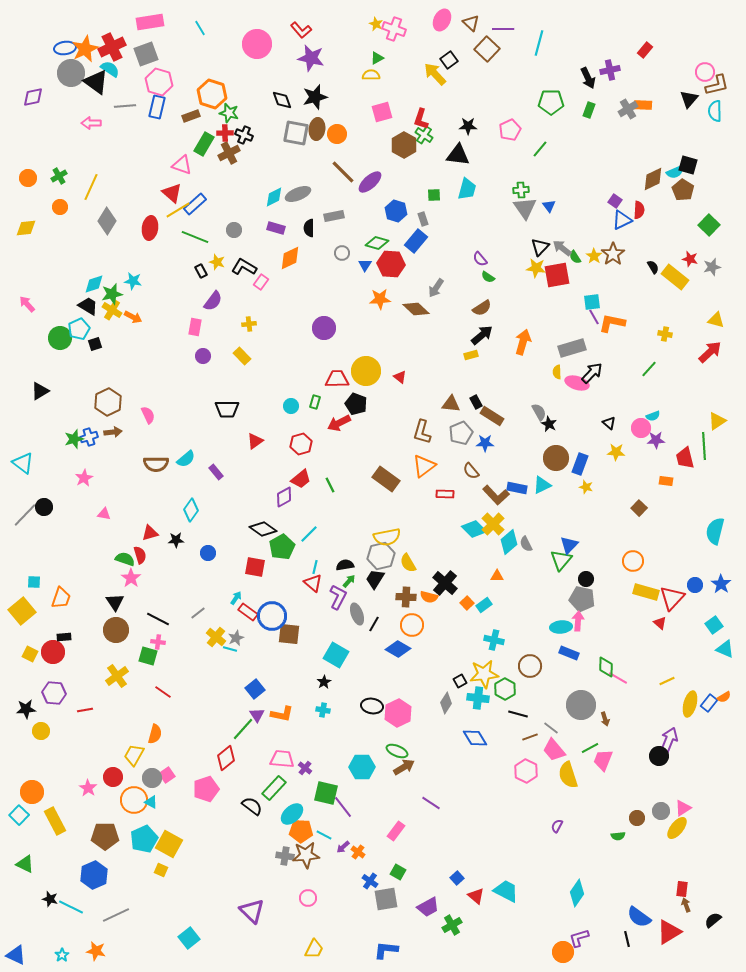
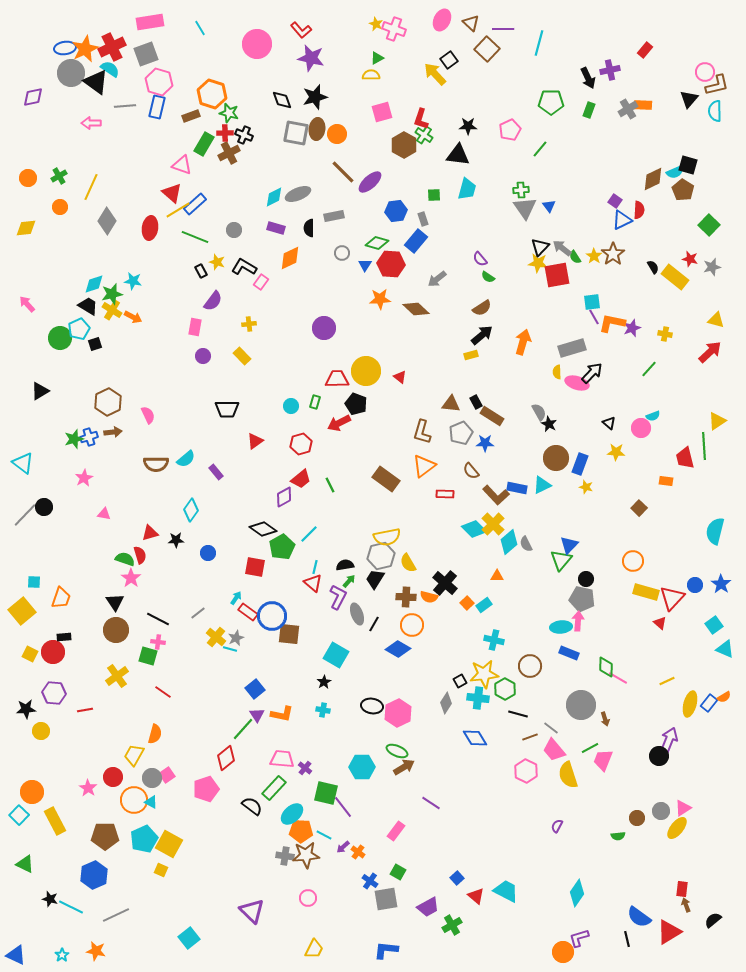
blue hexagon at (396, 211): rotated 25 degrees counterclockwise
yellow star at (536, 268): moved 2 px right, 5 px up
gray arrow at (436, 288): moved 1 px right, 9 px up; rotated 18 degrees clockwise
purple star at (656, 440): moved 24 px left, 112 px up; rotated 18 degrees counterclockwise
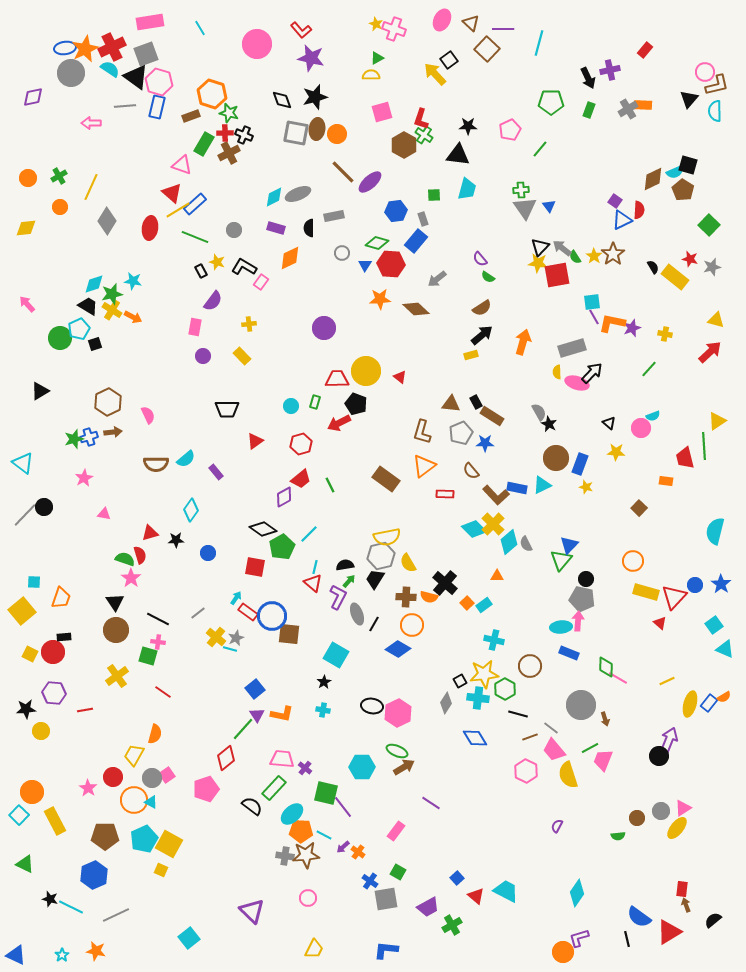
black triangle at (96, 82): moved 40 px right, 5 px up
red triangle at (672, 598): moved 2 px right, 1 px up
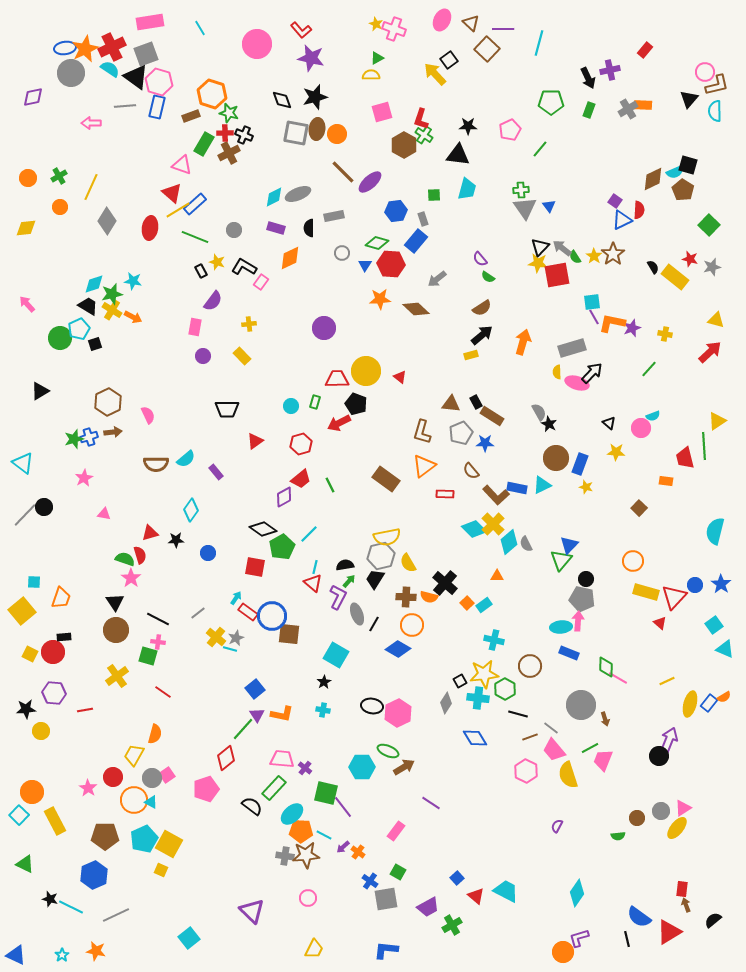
green ellipse at (397, 751): moved 9 px left
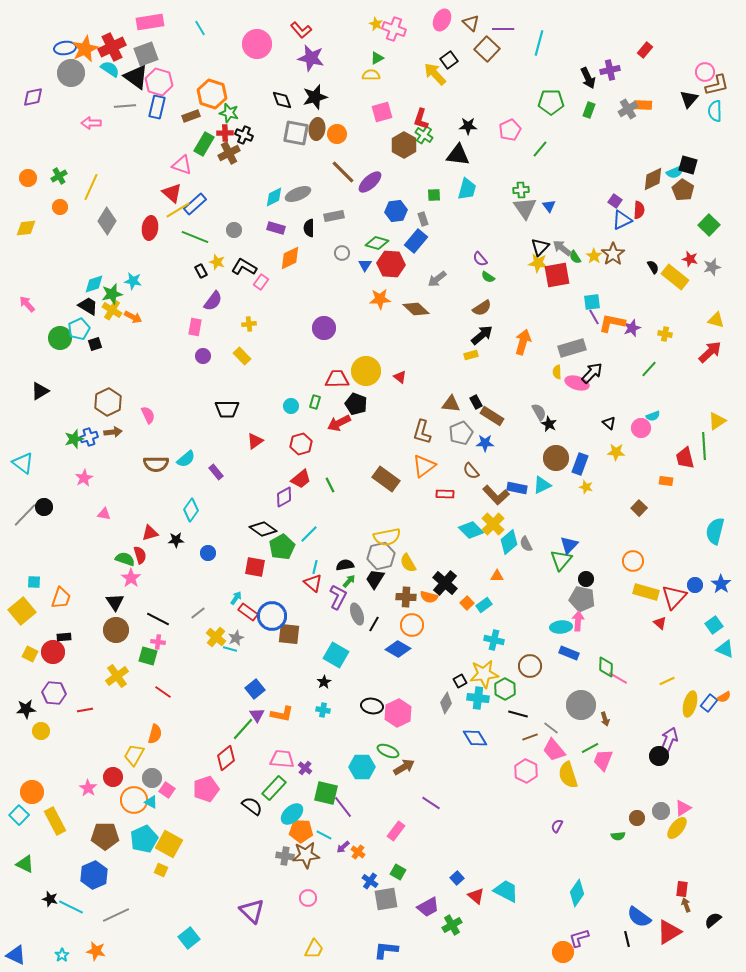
cyan diamond at (474, 529): moved 3 px left, 1 px down
pink square at (167, 775): moved 15 px down; rotated 21 degrees counterclockwise
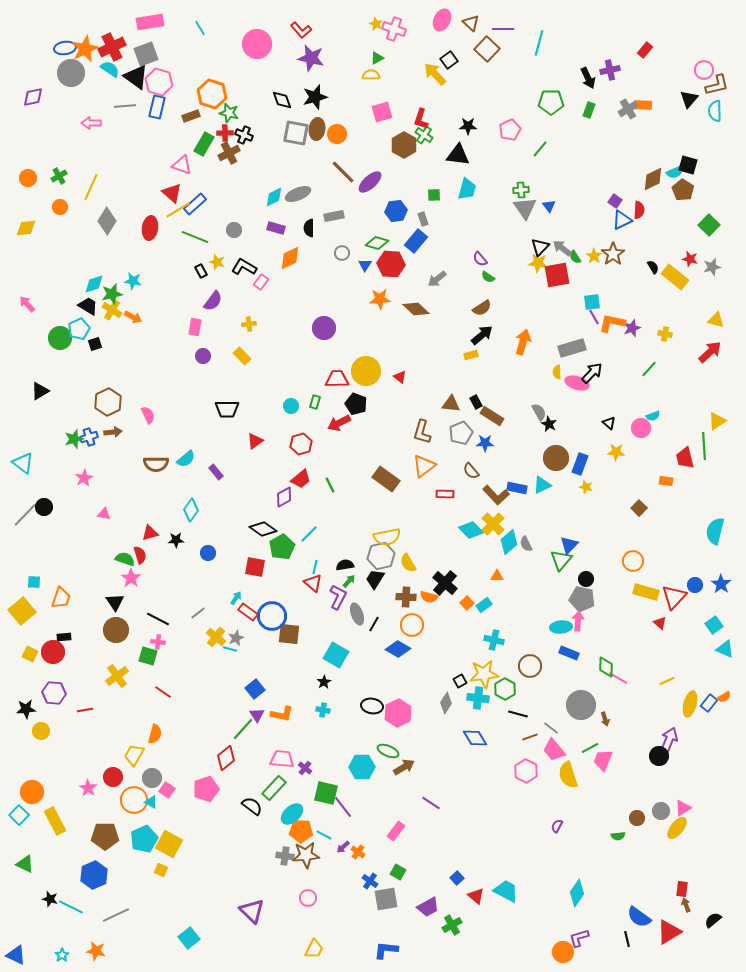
pink circle at (705, 72): moved 1 px left, 2 px up
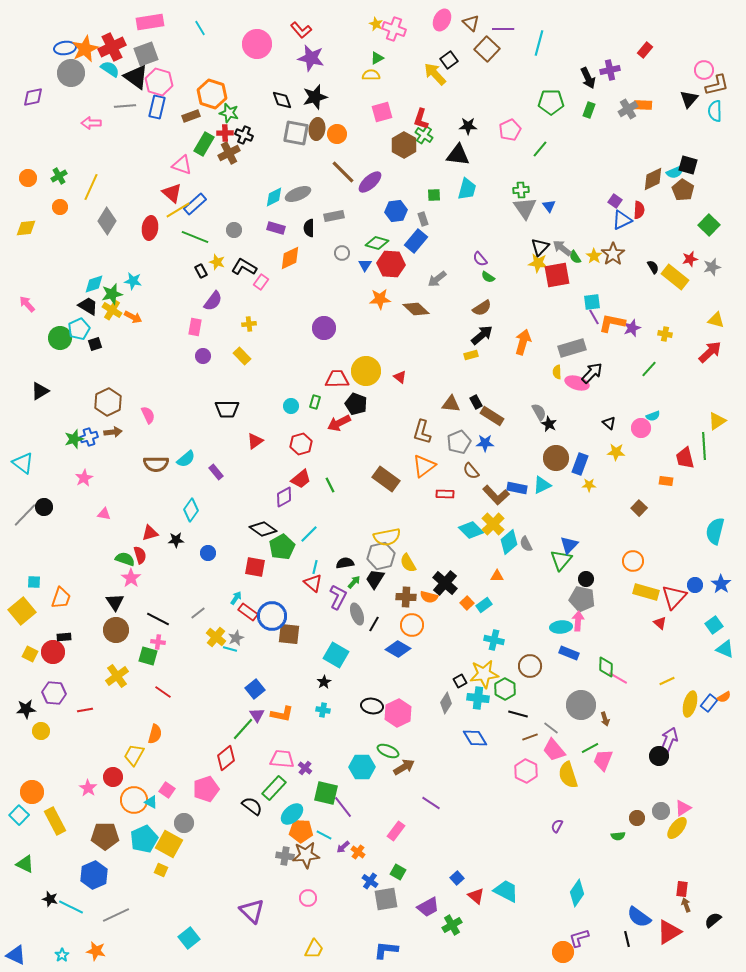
red star at (690, 259): rotated 28 degrees counterclockwise
gray pentagon at (461, 433): moved 2 px left, 9 px down
yellow star at (586, 487): moved 3 px right, 2 px up; rotated 16 degrees counterclockwise
black semicircle at (345, 565): moved 2 px up
green arrow at (349, 581): moved 5 px right, 1 px down
gray circle at (152, 778): moved 32 px right, 45 px down
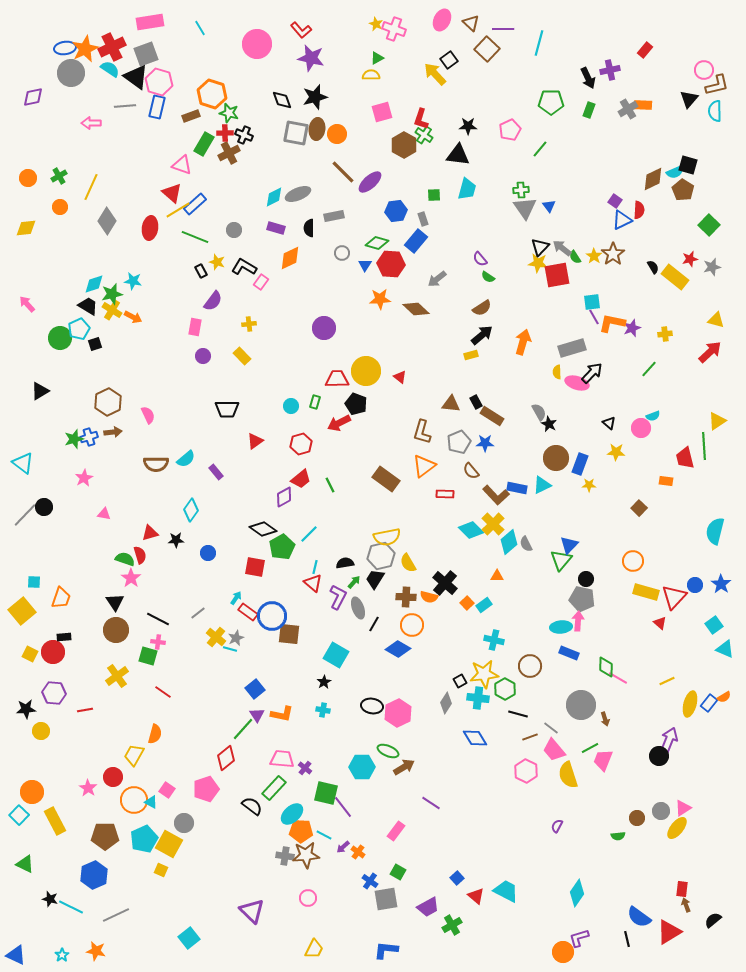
yellow cross at (665, 334): rotated 16 degrees counterclockwise
gray ellipse at (357, 614): moved 1 px right, 6 px up
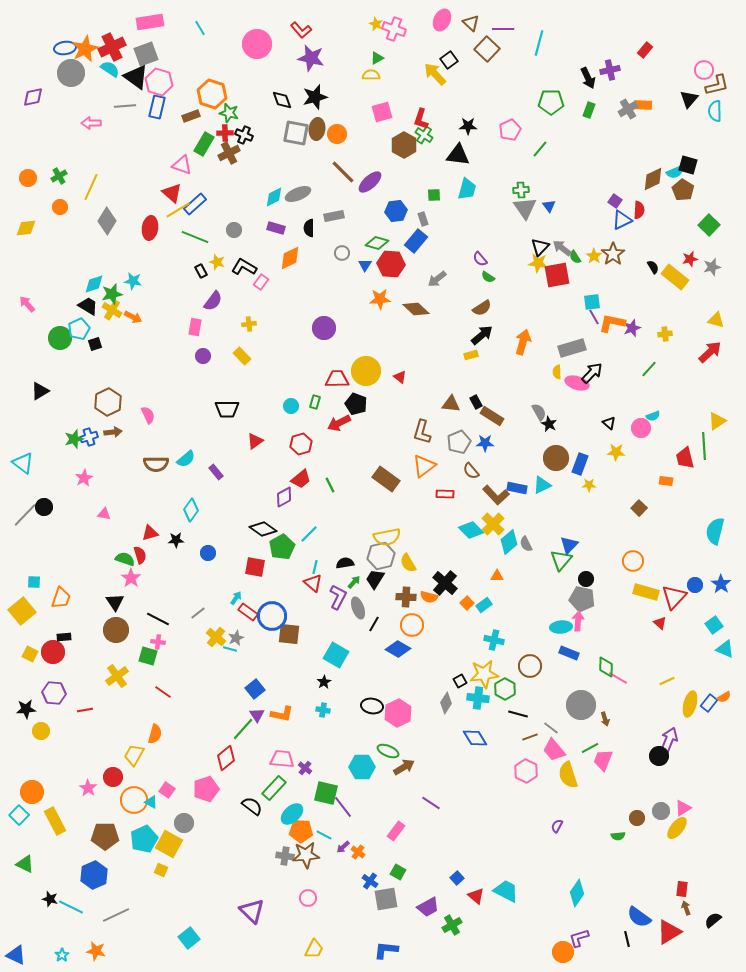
brown arrow at (686, 905): moved 3 px down
